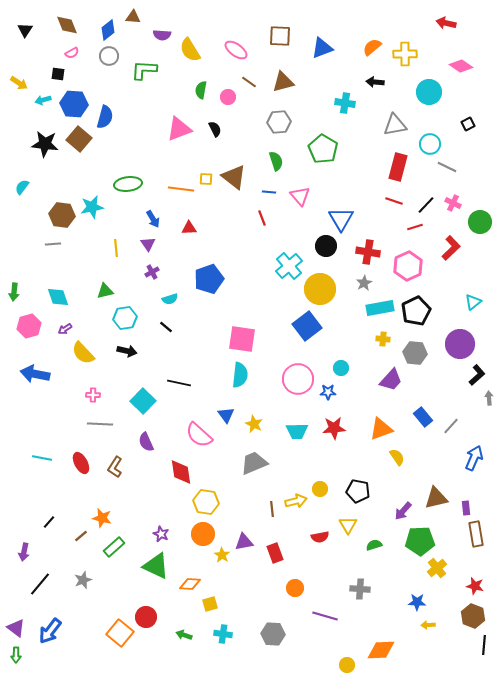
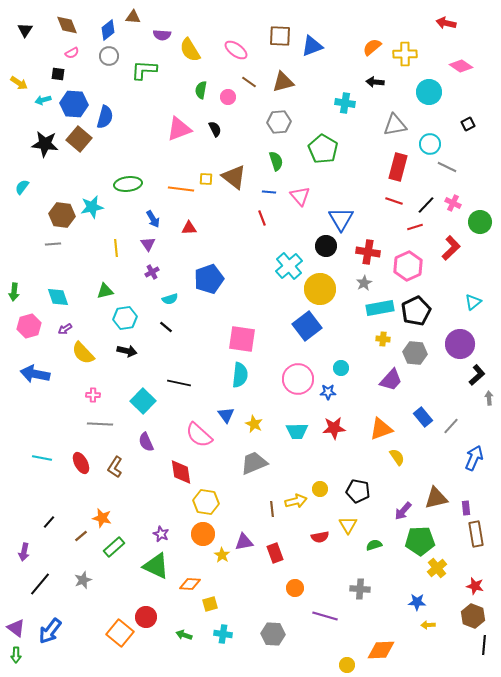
blue triangle at (322, 48): moved 10 px left, 2 px up
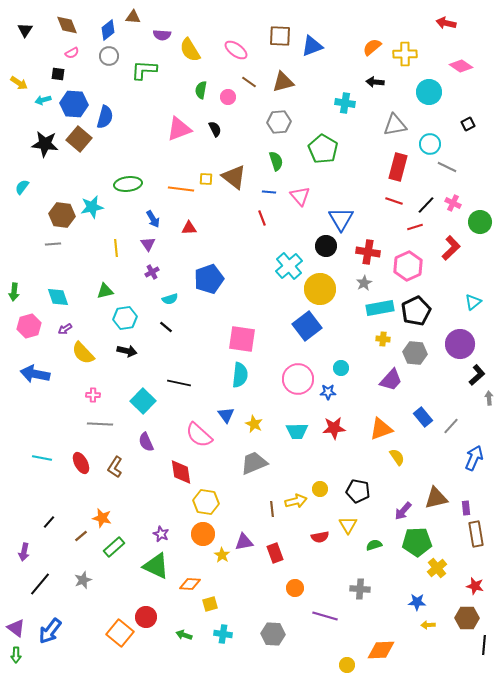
green pentagon at (420, 541): moved 3 px left, 1 px down
brown hexagon at (473, 616): moved 6 px left, 2 px down; rotated 20 degrees counterclockwise
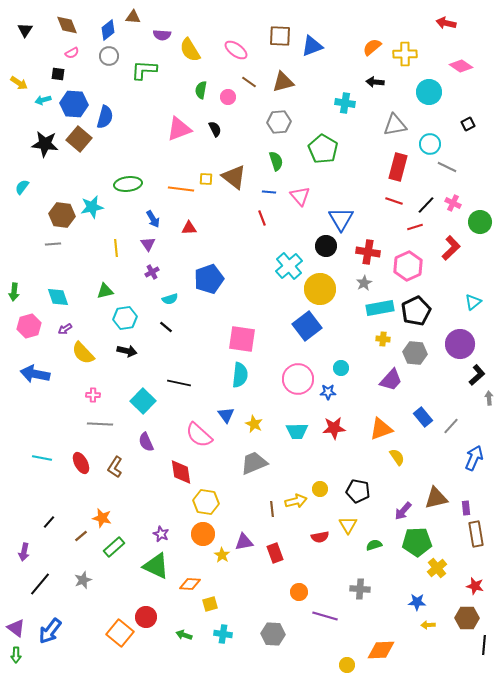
orange circle at (295, 588): moved 4 px right, 4 px down
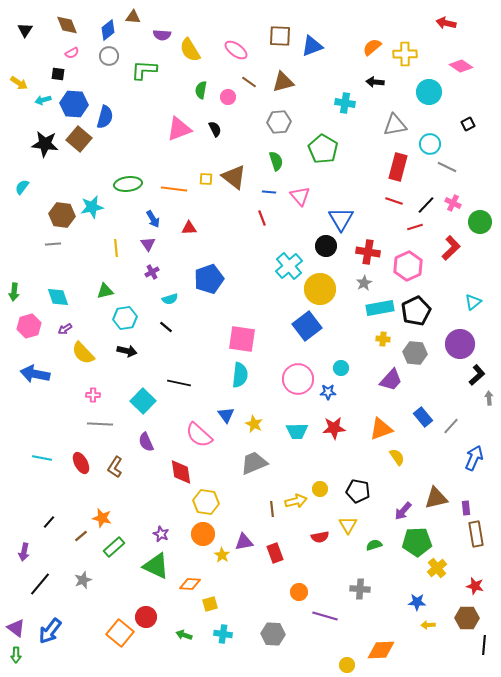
orange line at (181, 189): moved 7 px left
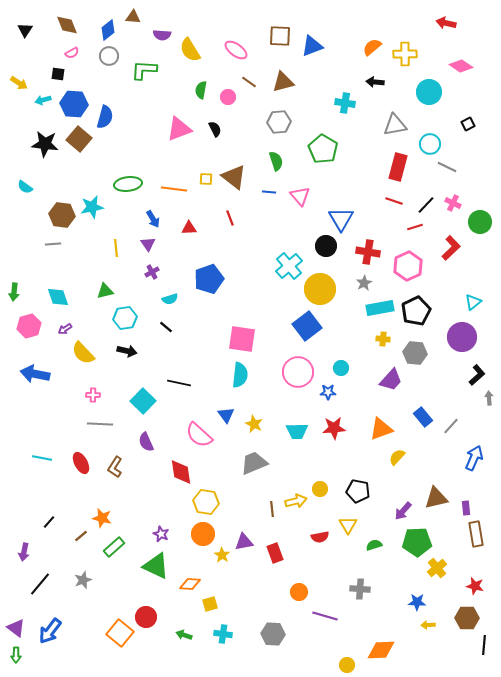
cyan semicircle at (22, 187): moved 3 px right; rotated 91 degrees counterclockwise
red line at (262, 218): moved 32 px left
purple circle at (460, 344): moved 2 px right, 7 px up
pink circle at (298, 379): moved 7 px up
yellow semicircle at (397, 457): rotated 102 degrees counterclockwise
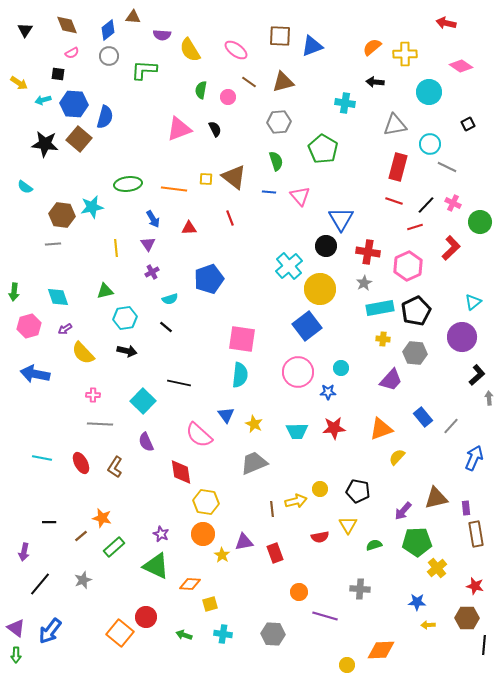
black line at (49, 522): rotated 48 degrees clockwise
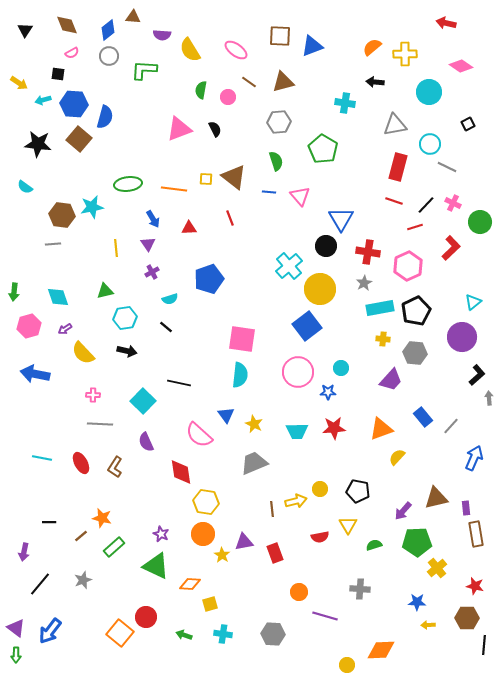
black star at (45, 144): moved 7 px left
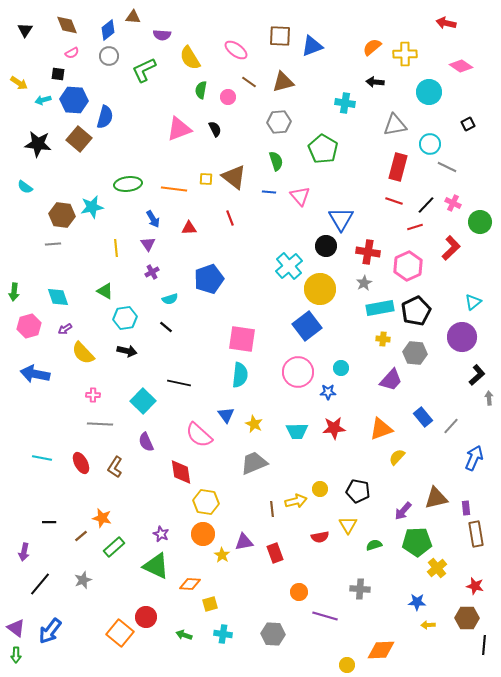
yellow semicircle at (190, 50): moved 8 px down
green L-shape at (144, 70): rotated 28 degrees counterclockwise
blue hexagon at (74, 104): moved 4 px up
green triangle at (105, 291): rotated 42 degrees clockwise
